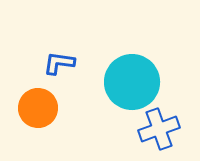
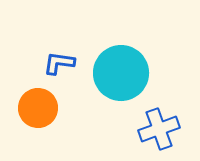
cyan circle: moved 11 px left, 9 px up
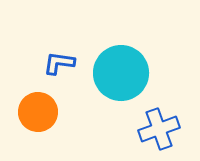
orange circle: moved 4 px down
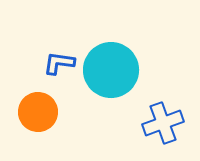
cyan circle: moved 10 px left, 3 px up
blue cross: moved 4 px right, 6 px up
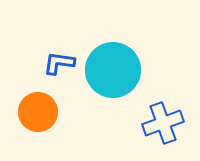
cyan circle: moved 2 px right
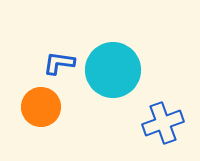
orange circle: moved 3 px right, 5 px up
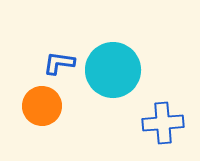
orange circle: moved 1 px right, 1 px up
blue cross: rotated 15 degrees clockwise
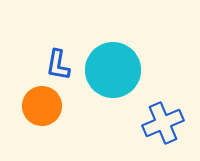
blue L-shape: moved 1 px left, 2 px down; rotated 88 degrees counterclockwise
blue cross: rotated 18 degrees counterclockwise
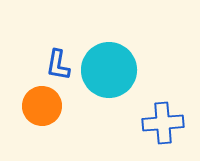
cyan circle: moved 4 px left
blue cross: rotated 18 degrees clockwise
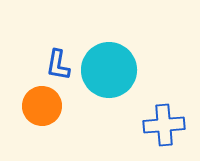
blue cross: moved 1 px right, 2 px down
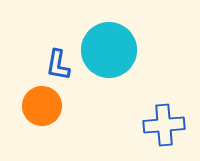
cyan circle: moved 20 px up
